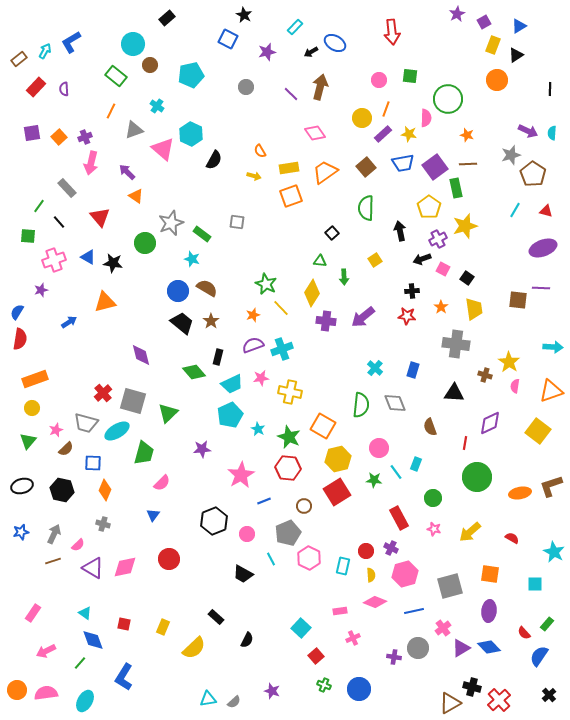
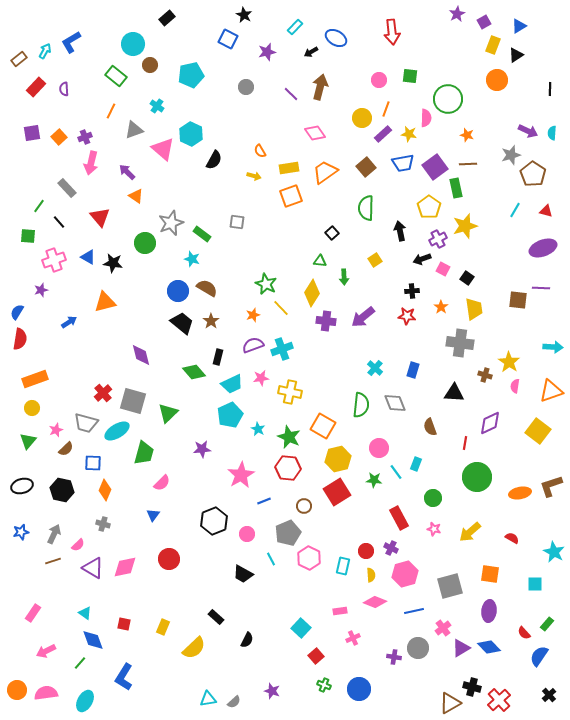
blue ellipse at (335, 43): moved 1 px right, 5 px up
gray cross at (456, 344): moved 4 px right, 1 px up
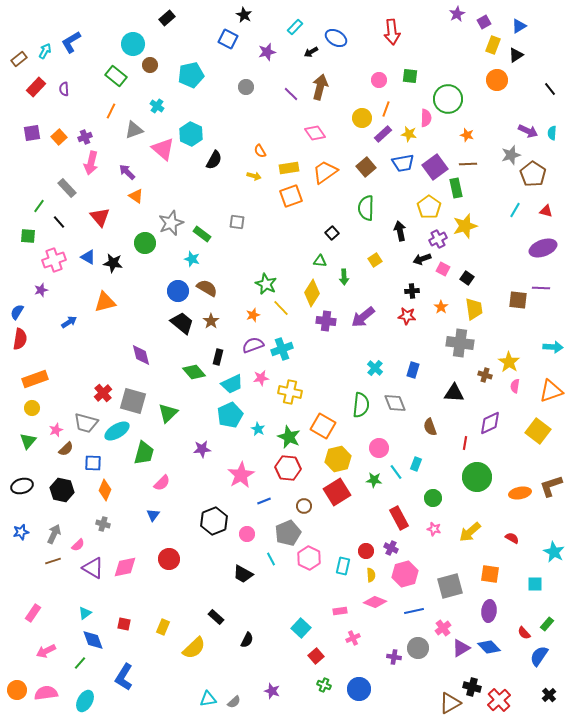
black line at (550, 89): rotated 40 degrees counterclockwise
cyan triangle at (85, 613): rotated 48 degrees clockwise
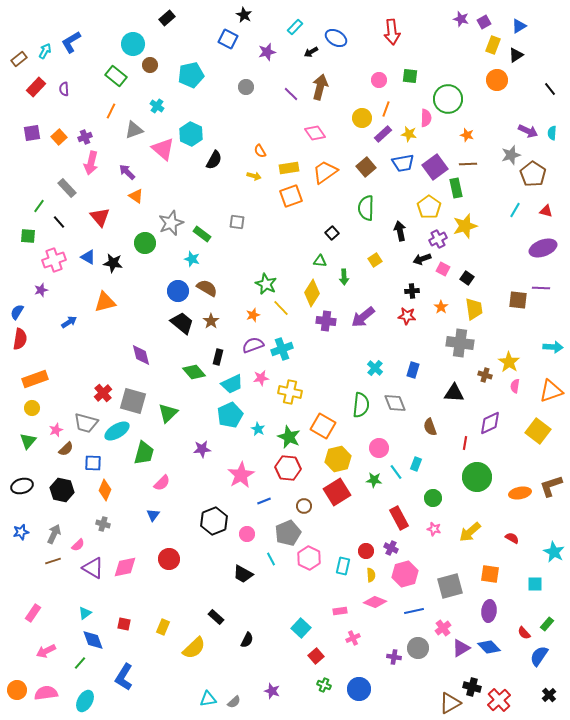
purple star at (457, 14): moved 4 px right, 5 px down; rotated 28 degrees counterclockwise
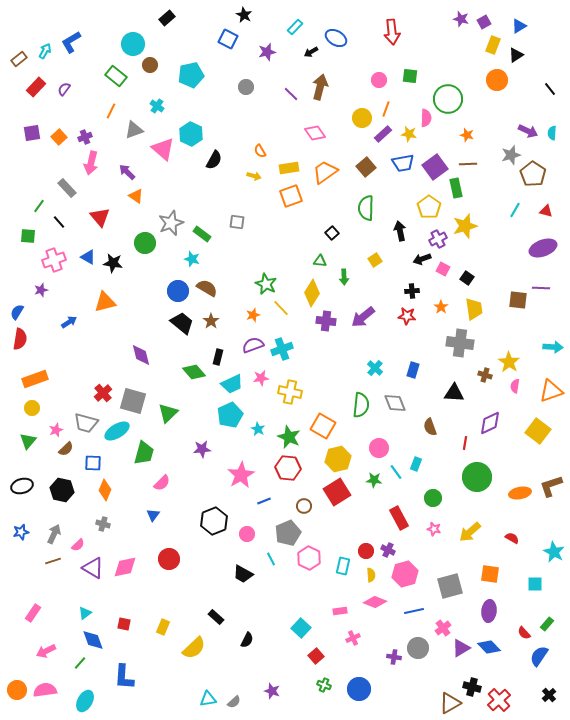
purple semicircle at (64, 89): rotated 40 degrees clockwise
purple cross at (391, 548): moved 3 px left, 2 px down
blue L-shape at (124, 677): rotated 28 degrees counterclockwise
pink semicircle at (46, 693): moved 1 px left, 3 px up
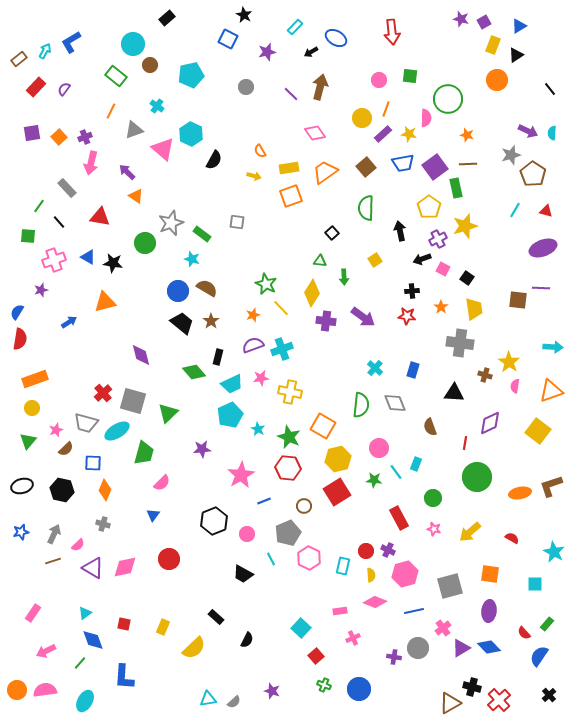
red triangle at (100, 217): rotated 40 degrees counterclockwise
purple arrow at (363, 317): rotated 105 degrees counterclockwise
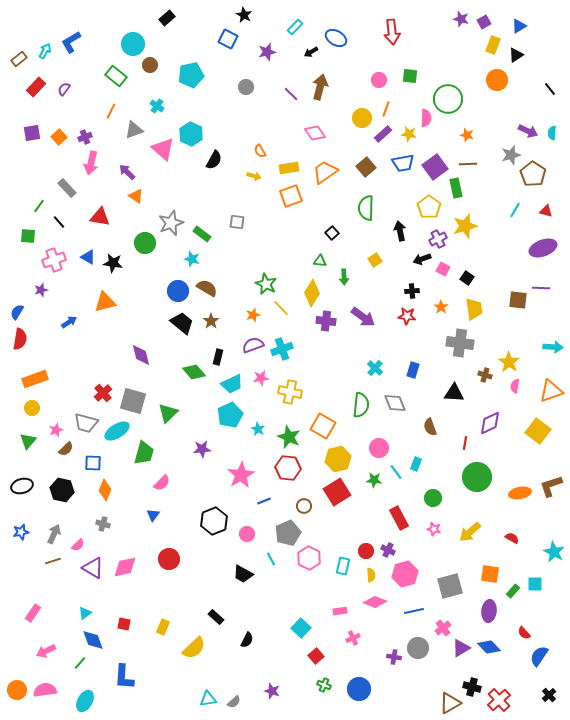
green rectangle at (547, 624): moved 34 px left, 33 px up
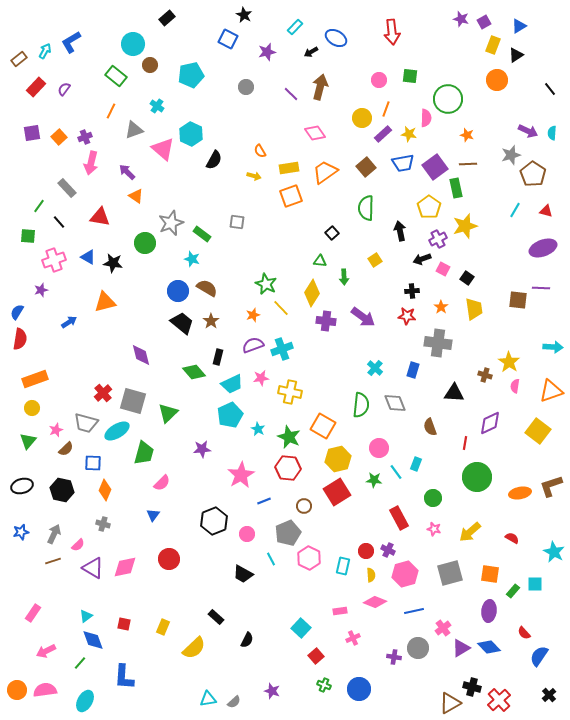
gray cross at (460, 343): moved 22 px left
gray square at (450, 586): moved 13 px up
cyan triangle at (85, 613): moved 1 px right, 3 px down
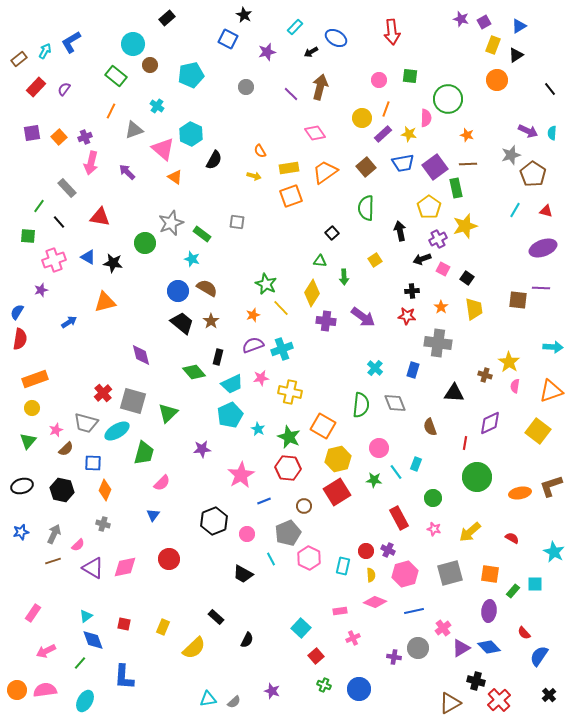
orange triangle at (136, 196): moved 39 px right, 19 px up
black cross at (472, 687): moved 4 px right, 6 px up
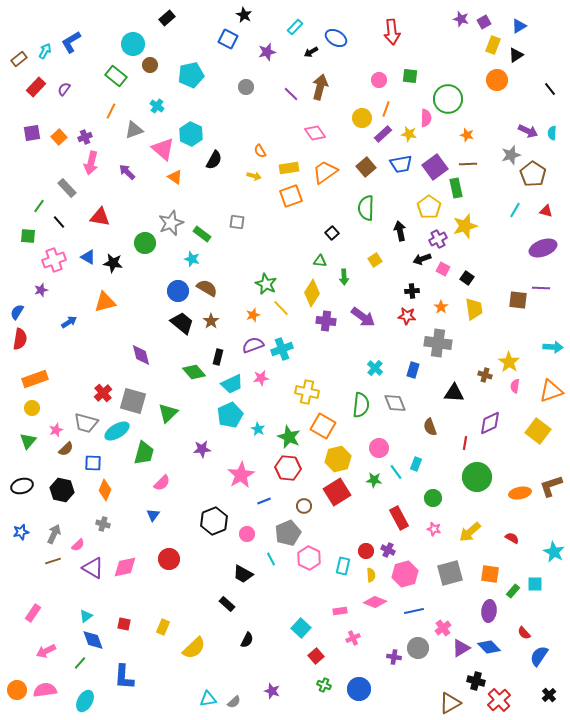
blue trapezoid at (403, 163): moved 2 px left, 1 px down
yellow cross at (290, 392): moved 17 px right
black rectangle at (216, 617): moved 11 px right, 13 px up
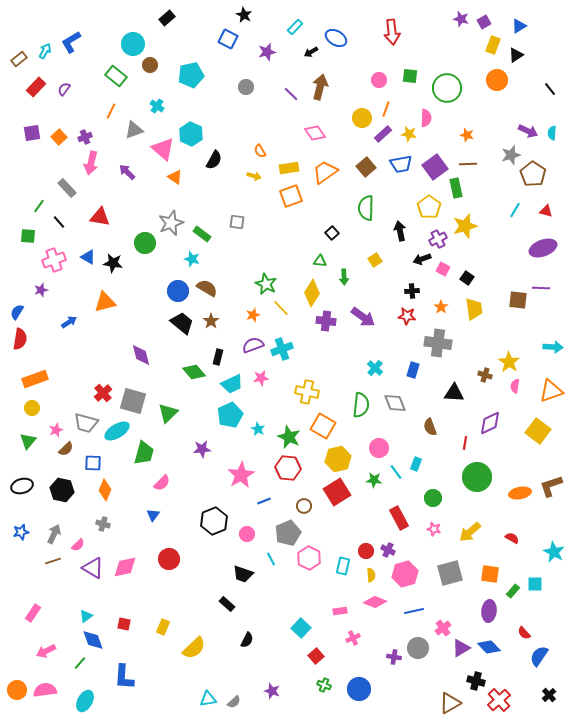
green circle at (448, 99): moved 1 px left, 11 px up
black trapezoid at (243, 574): rotated 10 degrees counterclockwise
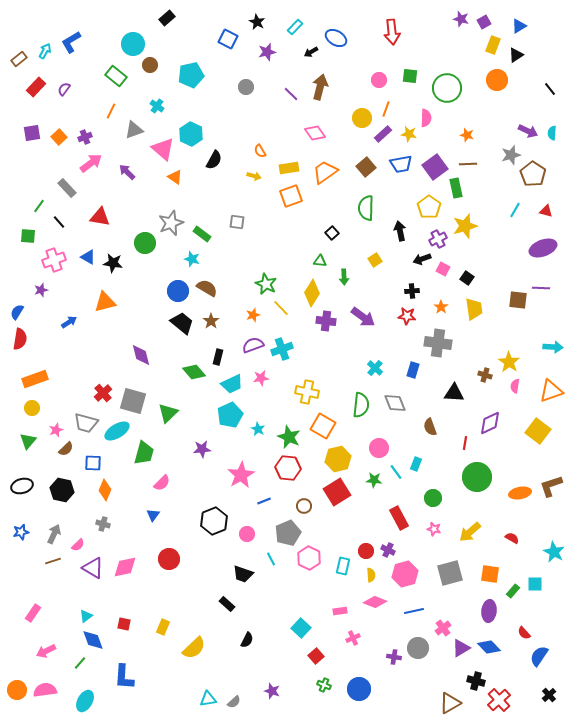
black star at (244, 15): moved 13 px right, 7 px down
pink arrow at (91, 163): rotated 140 degrees counterclockwise
